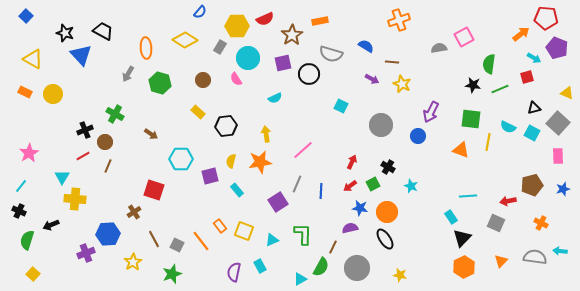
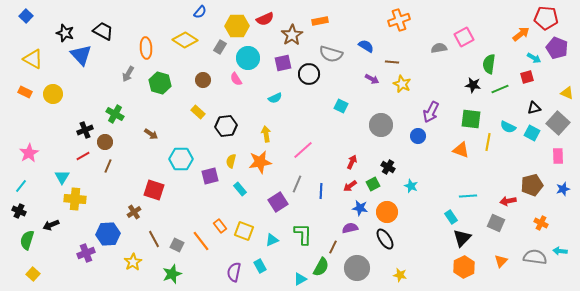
cyan rectangle at (237, 190): moved 3 px right, 1 px up
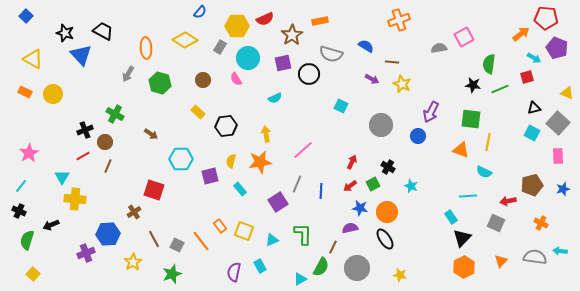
cyan semicircle at (508, 127): moved 24 px left, 45 px down
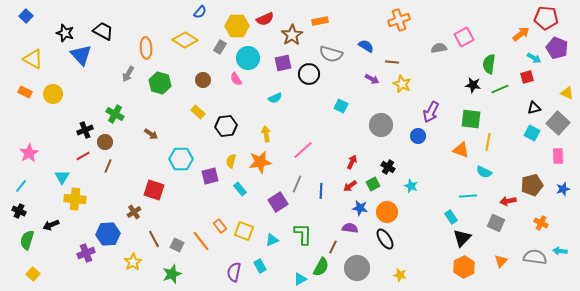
purple semicircle at (350, 228): rotated 21 degrees clockwise
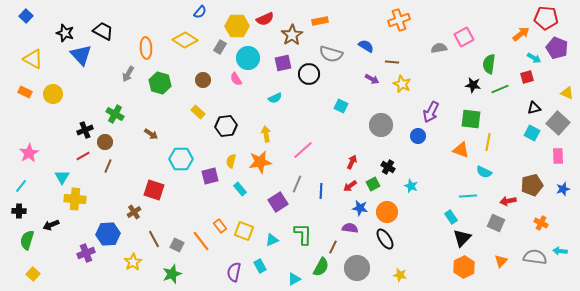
black cross at (19, 211): rotated 24 degrees counterclockwise
cyan triangle at (300, 279): moved 6 px left
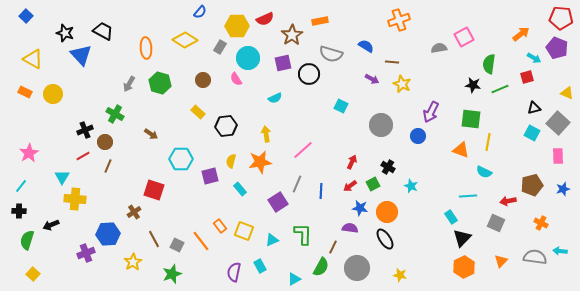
red pentagon at (546, 18): moved 15 px right
gray arrow at (128, 74): moved 1 px right, 10 px down
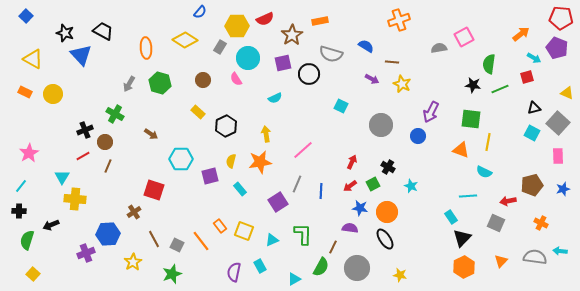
black hexagon at (226, 126): rotated 20 degrees counterclockwise
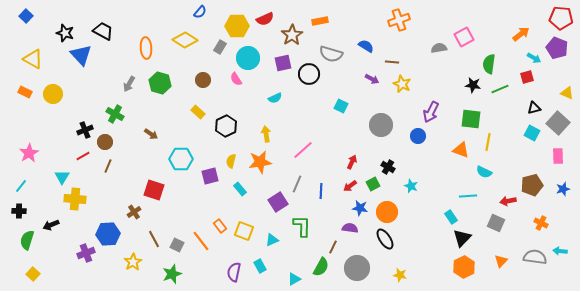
green L-shape at (303, 234): moved 1 px left, 8 px up
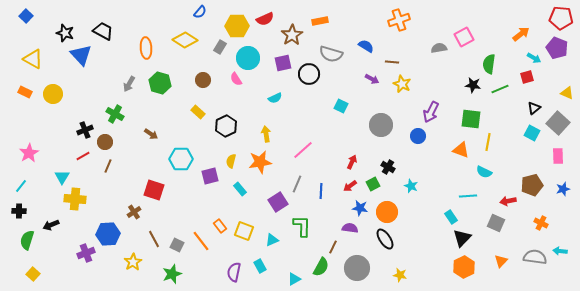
black triangle at (534, 108): rotated 24 degrees counterclockwise
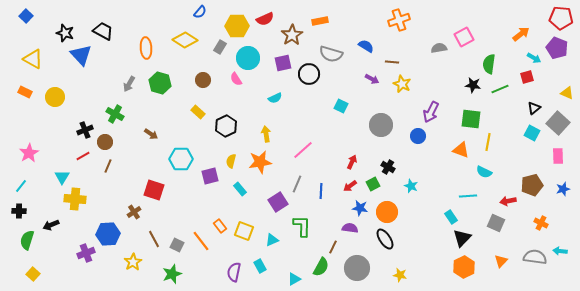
yellow circle at (53, 94): moved 2 px right, 3 px down
